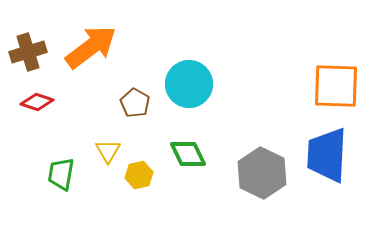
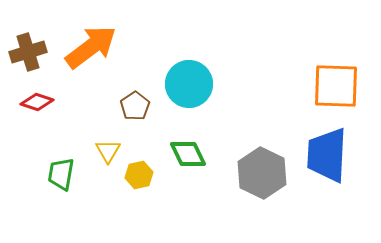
brown pentagon: moved 3 px down; rotated 8 degrees clockwise
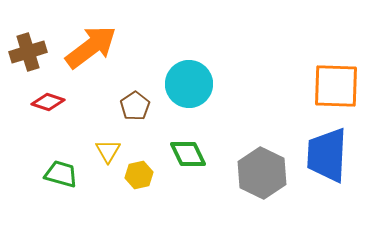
red diamond: moved 11 px right
green trapezoid: rotated 96 degrees clockwise
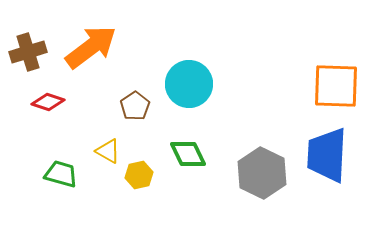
yellow triangle: rotated 32 degrees counterclockwise
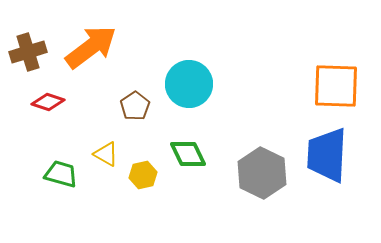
yellow triangle: moved 2 px left, 3 px down
yellow hexagon: moved 4 px right
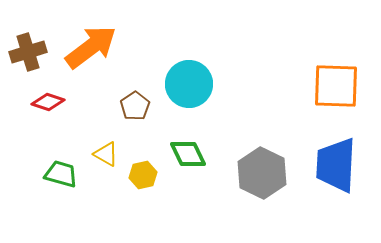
blue trapezoid: moved 9 px right, 10 px down
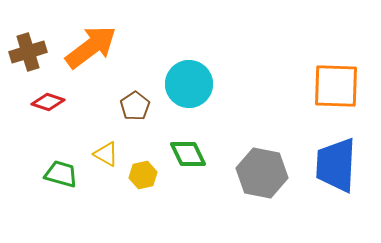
gray hexagon: rotated 15 degrees counterclockwise
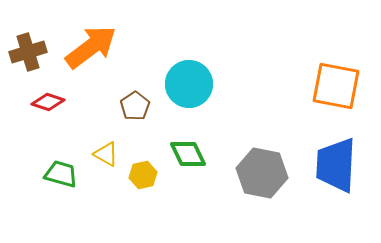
orange square: rotated 9 degrees clockwise
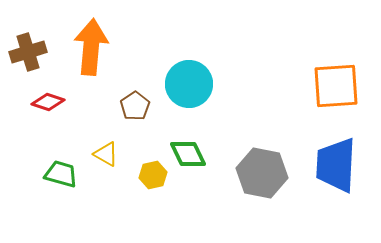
orange arrow: rotated 48 degrees counterclockwise
orange square: rotated 15 degrees counterclockwise
yellow hexagon: moved 10 px right
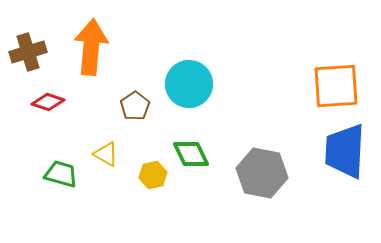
green diamond: moved 3 px right
blue trapezoid: moved 9 px right, 14 px up
